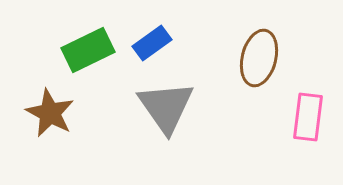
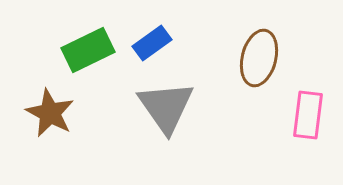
pink rectangle: moved 2 px up
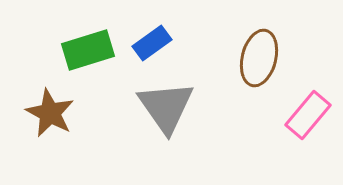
green rectangle: rotated 9 degrees clockwise
pink rectangle: rotated 33 degrees clockwise
